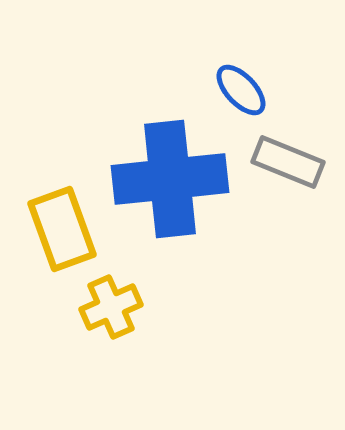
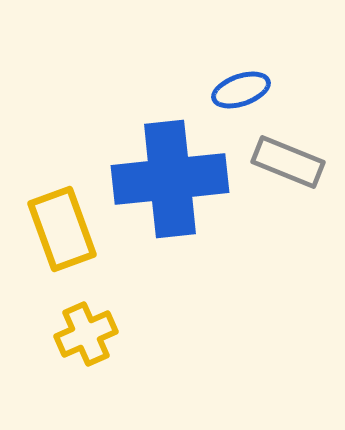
blue ellipse: rotated 66 degrees counterclockwise
yellow cross: moved 25 px left, 27 px down
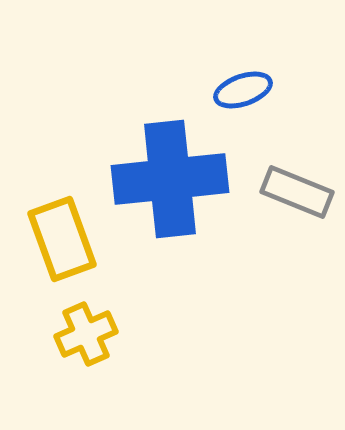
blue ellipse: moved 2 px right
gray rectangle: moved 9 px right, 30 px down
yellow rectangle: moved 10 px down
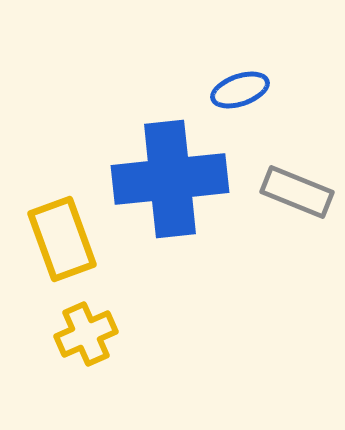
blue ellipse: moved 3 px left
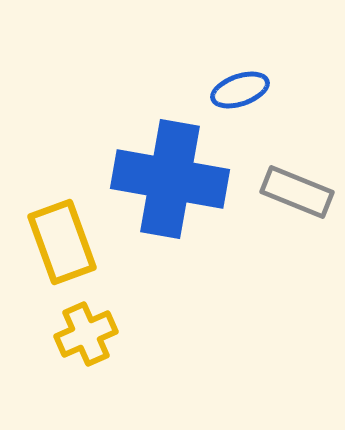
blue cross: rotated 16 degrees clockwise
yellow rectangle: moved 3 px down
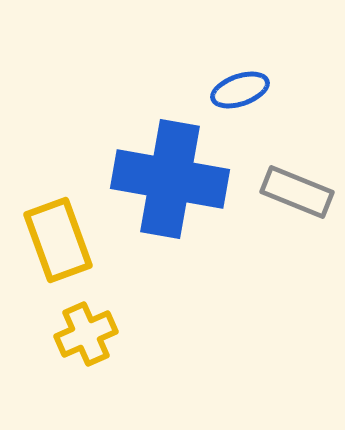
yellow rectangle: moved 4 px left, 2 px up
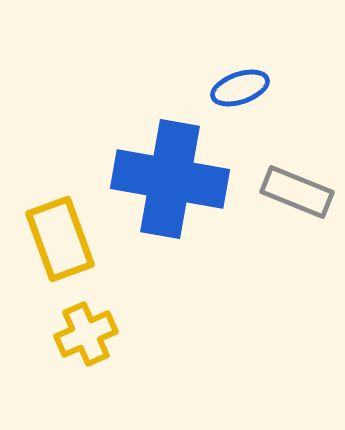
blue ellipse: moved 2 px up
yellow rectangle: moved 2 px right, 1 px up
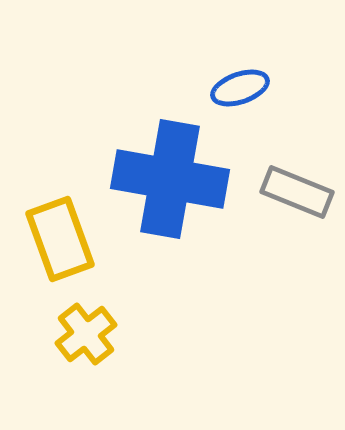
yellow cross: rotated 14 degrees counterclockwise
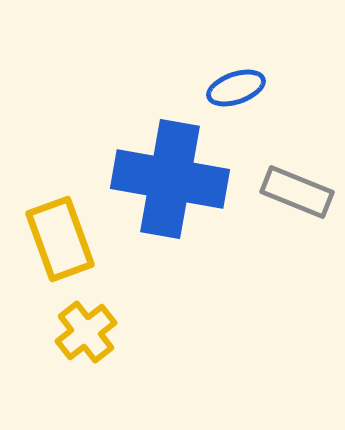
blue ellipse: moved 4 px left
yellow cross: moved 2 px up
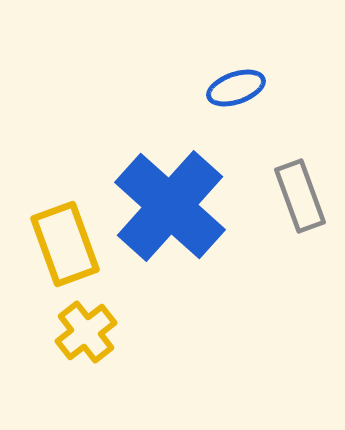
blue cross: moved 27 px down; rotated 32 degrees clockwise
gray rectangle: moved 3 px right, 4 px down; rotated 48 degrees clockwise
yellow rectangle: moved 5 px right, 5 px down
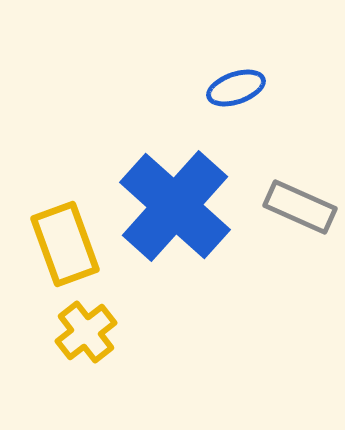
gray rectangle: moved 11 px down; rotated 46 degrees counterclockwise
blue cross: moved 5 px right
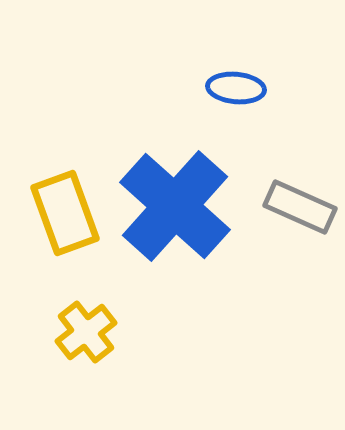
blue ellipse: rotated 24 degrees clockwise
yellow rectangle: moved 31 px up
